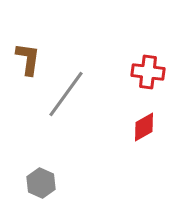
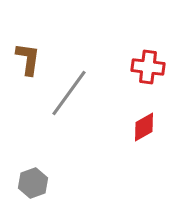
red cross: moved 5 px up
gray line: moved 3 px right, 1 px up
gray hexagon: moved 8 px left; rotated 16 degrees clockwise
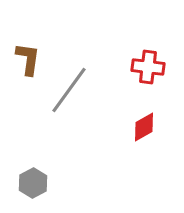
gray line: moved 3 px up
gray hexagon: rotated 8 degrees counterclockwise
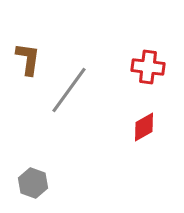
gray hexagon: rotated 12 degrees counterclockwise
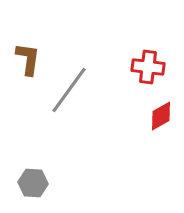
red diamond: moved 17 px right, 11 px up
gray hexagon: rotated 16 degrees counterclockwise
